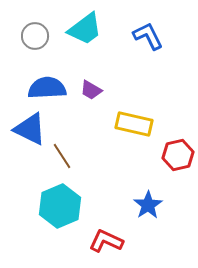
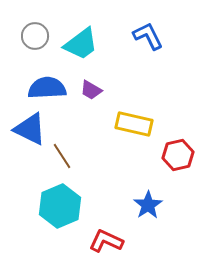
cyan trapezoid: moved 4 px left, 15 px down
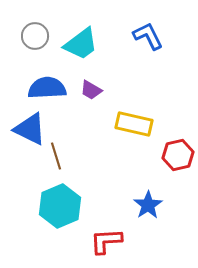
brown line: moved 6 px left; rotated 16 degrees clockwise
red L-shape: rotated 28 degrees counterclockwise
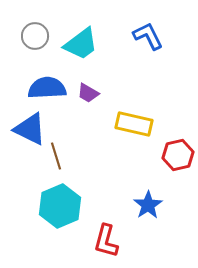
purple trapezoid: moved 3 px left, 3 px down
red L-shape: rotated 72 degrees counterclockwise
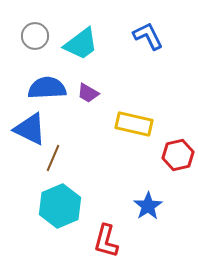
brown line: moved 3 px left, 2 px down; rotated 40 degrees clockwise
blue star: moved 1 px down
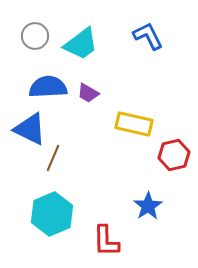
blue semicircle: moved 1 px right, 1 px up
red hexagon: moved 4 px left
cyan hexagon: moved 8 px left, 8 px down
red L-shape: rotated 16 degrees counterclockwise
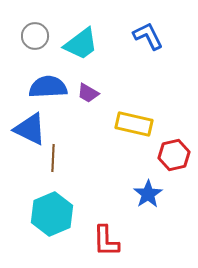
brown line: rotated 20 degrees counterclockwise
blue star: moved 12 px up
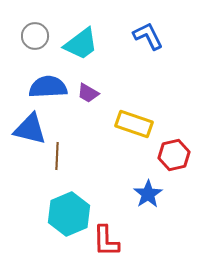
yellow rectangle: rotated 6 degrees clockwise
blue triangle: rotated 12 degrees counterclockwise
brown line: moved 4 px right, 2 px up
cyan hexagon: moved 17 px right
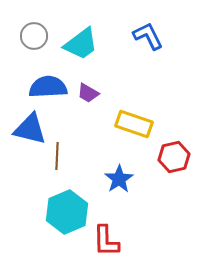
gray circle: moved 1 px left
red hexagon: moved 2 px down
blue star: moved 29 px left, 15 px up
cyan hexagon: moved 2 px left, 2 px up
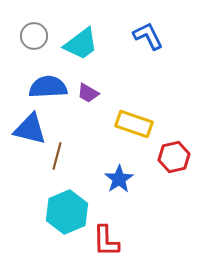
brown line: rotated 12 degrees clockwise
